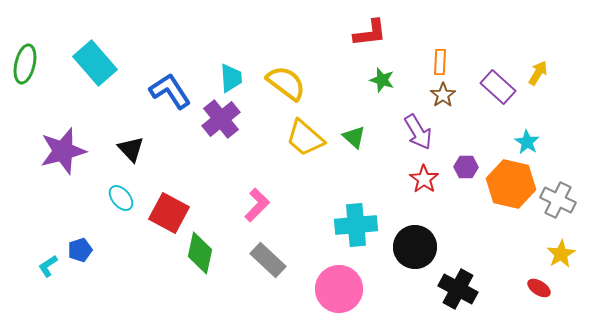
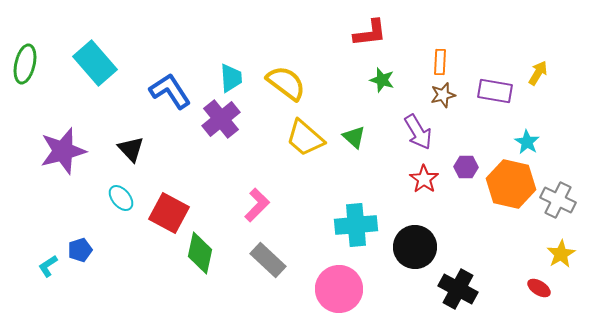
purple rectangle: moved 3 px left, 4 px down; rotated 32 degrees counterclockwise
brown star: rotated 20 degrees clockwise
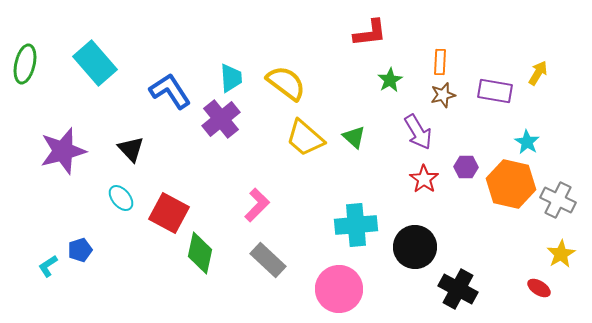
green star: moved 8 px right; rotated 25 degrees clockwise
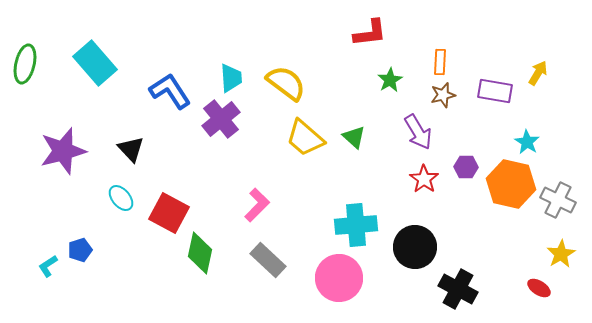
pink circle: moved 11 px up
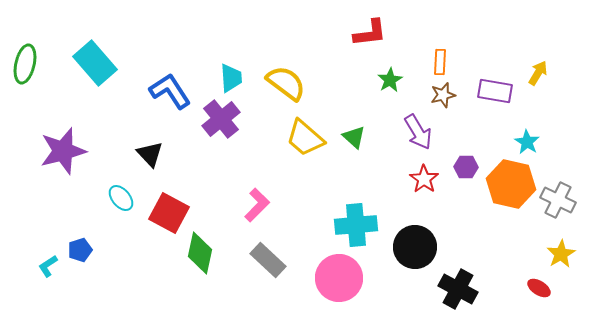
black triangle: moved 19 px right, 5 px down
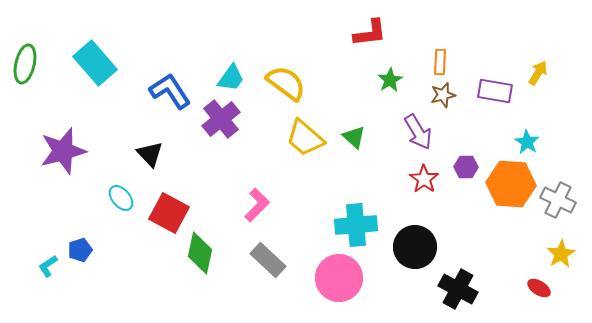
cyan trapezoid: rotated 40 degrees clockwise
orange hexagon: rotated 9 degrees counterclockwise
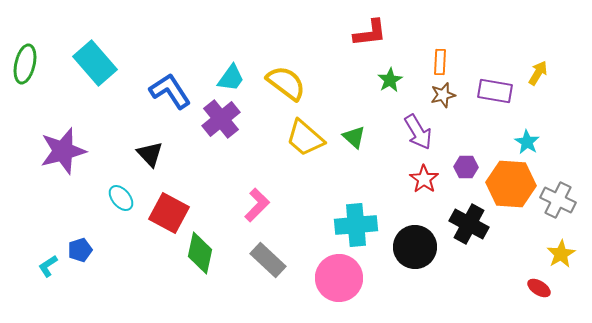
black cross: moved 11 px right, 65 px up
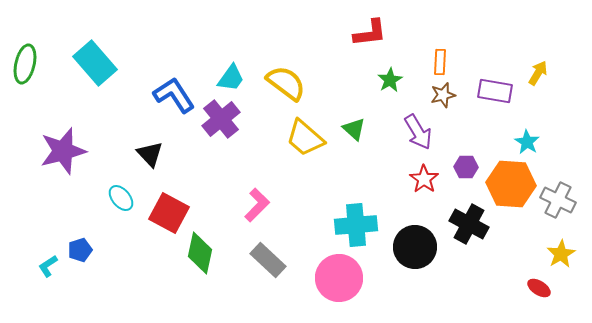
blue L-shape: moved 4 px right, 4 px down
green triangle: moved 8 px up
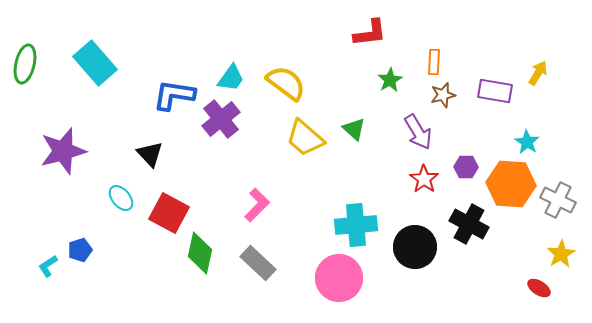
orange rectangle: moved 6 px left
blue L-shape: rotated 48 degrees counterclockwise
gray rectangle: moved 10 px left, 3 px down
